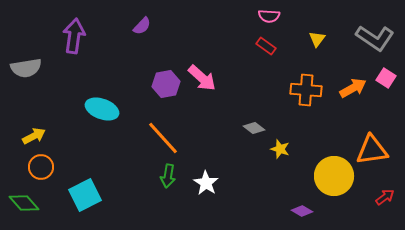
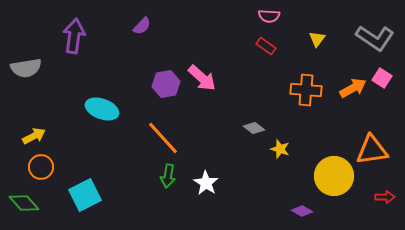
pink square: moved 4 px left
red arrow: rotated 36 degrees clockwise
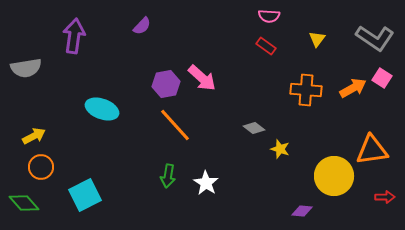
orange line: moved 12 px right, 13 px up
purple diamond: rotated 25 degrees counterclockwise
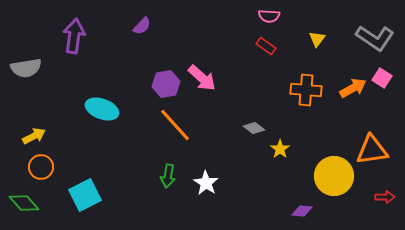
yellow star: rotated 18 degrees clockwise
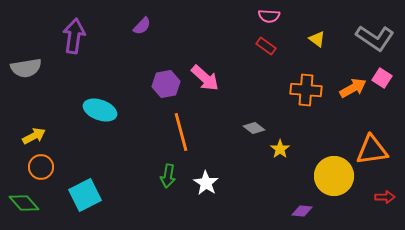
yellow triangle: rotated 30 degrees counterclockwise
pink arrow: moved 3 px right
cyan ellipse: moved 2 px left, 1 px down
orange line: moved 6 px right, 7 px down; rotated 27 degrees clockwise
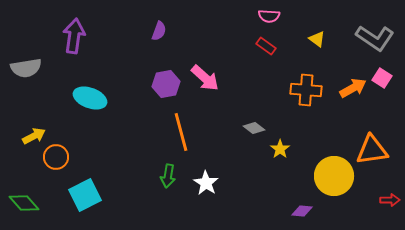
purple semicircle: moved 17 px right, 5 px down; rotated 24 degrees counterclockwise
cyan ellipse: moved 10 px left, 12 px up
orange circle: moved 15 px right, 10 px up
red arrow: moved 5 px right, 3 px down
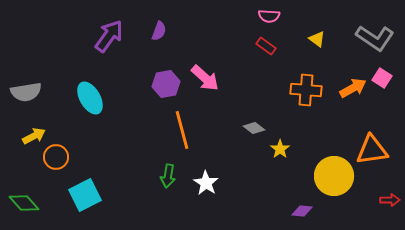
purple arrow: moved 35 px right; rotated 28 degrees clockwise
gray semicircle: moved 24 px down
cyan ellipse: rotated 40 degrees clockwise
orange line: moved 1 px right, 2 px up
